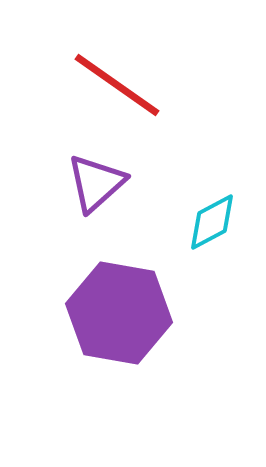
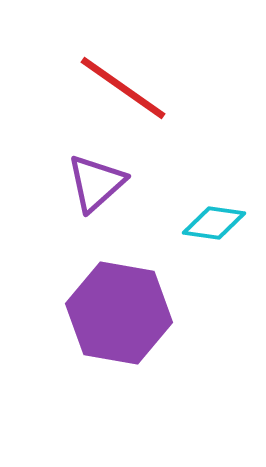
red line: moved 6 px right, 3 px down
cyan diamond: moved 2 px right, 1 px down; rotated 36 degrees clockwise
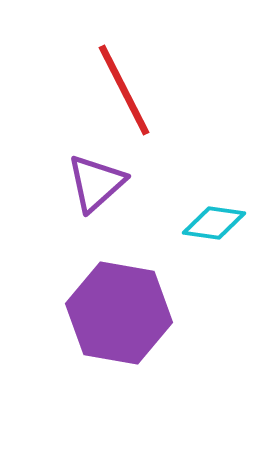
red line: moved 1 px right, 2 px down; rotated 28 degrees clockwise
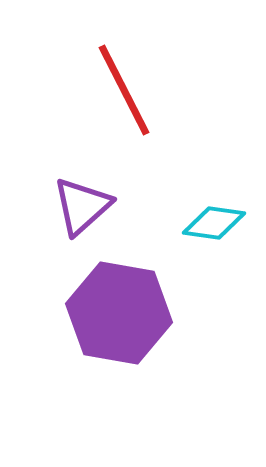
purple triangle: moved 14 px left, 23 px down
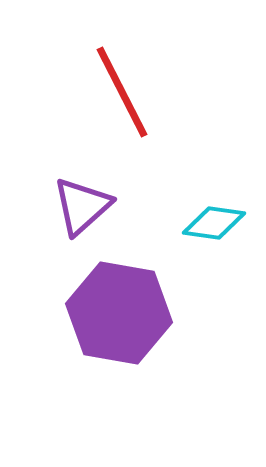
red line: moved 2 px left, 2 px down
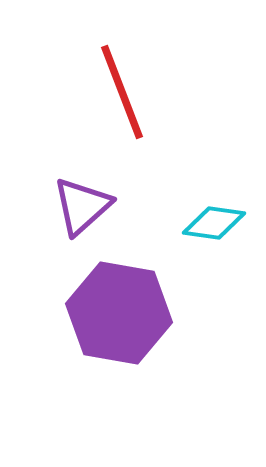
red line: rotated 6 degrees clockwise
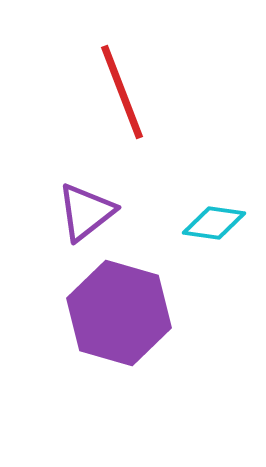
purple triangle: moved 4 px right, 6 px down; rotated 4 degrees clockwise
purple hexagon: rotated 6 degrees clockwise
